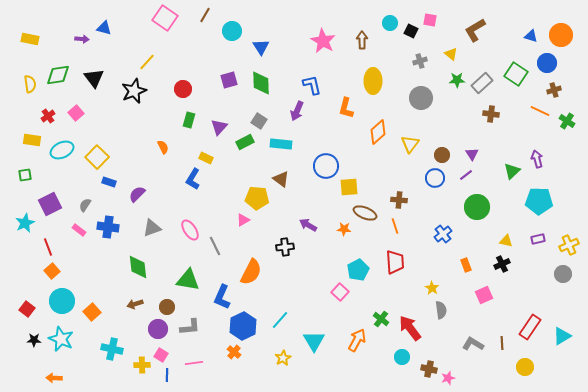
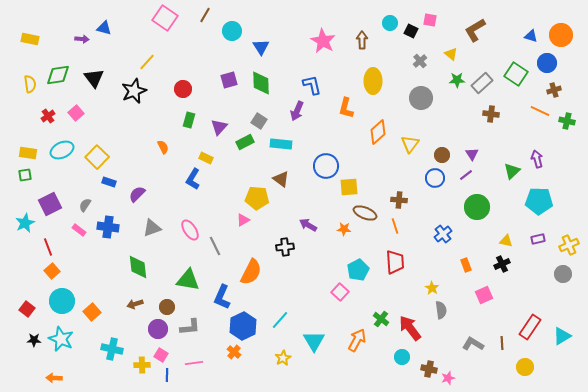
gray cross at (420, 61): rotated 24 degrees counterclockwise
green cross at (567, 121): rotated 21 degrees counterclockwise
yellow rectangle at (32, 140): moved 4 px left, 13 px down
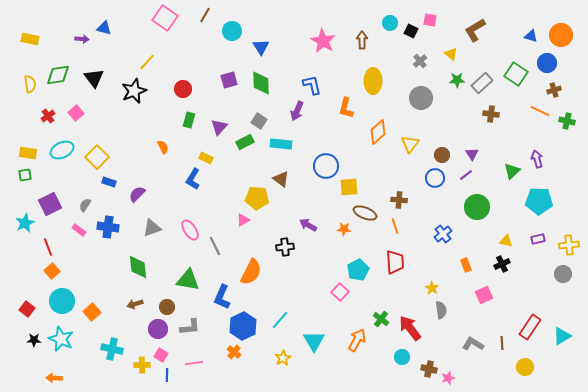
yellow cross at (569, 245): rotated 18 degrees clockwise
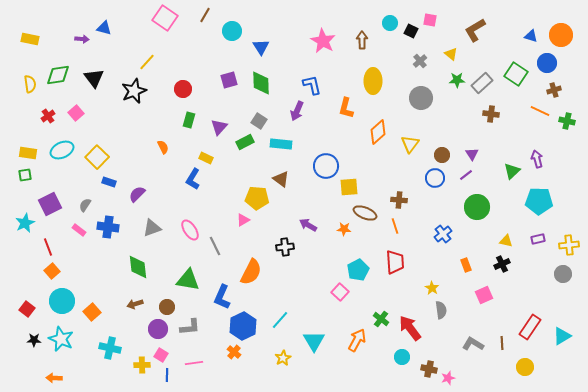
cyan cross at (112, 349): moved 2 px left, 1 px up
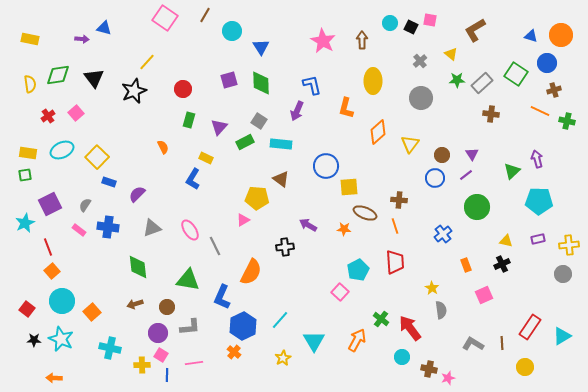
black square at (411, 31): moved 4 px up
purple circle at (158, 329): moved 4 px down
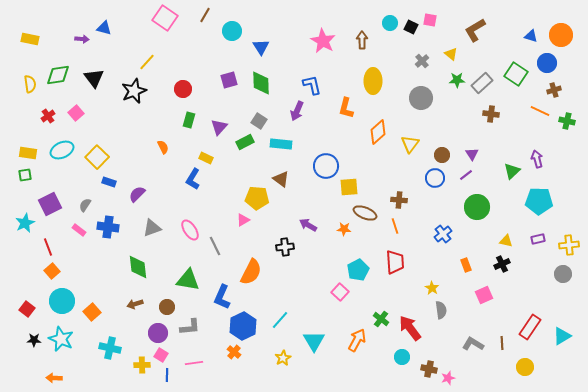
gray cross at (420, 61): moved 2 px right
